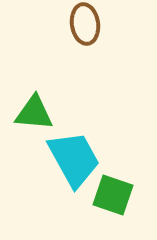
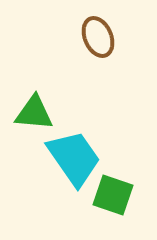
brown ellipse: moved 13 px right, 13 px down; rotated 15 degrees counterclockwise
cyan trapezoid: moved 1 px up; rotated 6 degrees counterclockwise
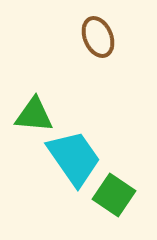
green triangle: moved 2 px down
green square: moved 1 px right; rotated 15 degrees clockwise
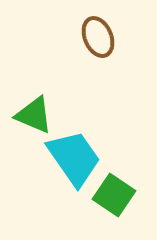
green triangle: rotated 18 degrees clockwise
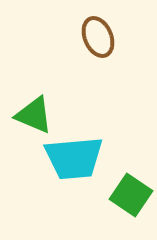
cyan trapezoid: rotated 120 degrees clockwise
green square: moved 17 px right
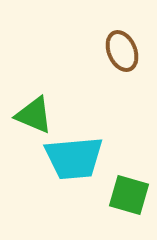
brown ellipse: moved 24 px right, 14 px down
green square: moved 2 px left; rotated 18 degrees counterclockwise
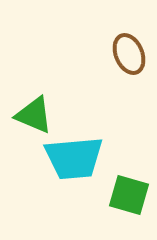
brown ellipse: moved 7 px right, 3 px down
